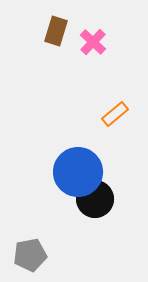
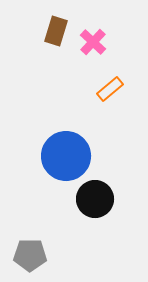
orange rectangle: moved 5 px left, 25 px up
blue circle: moved 12 px left, 16 px up
gray pentagon: rotated 12 degrees clockwise
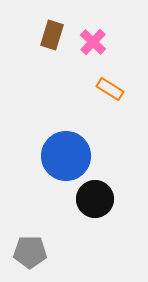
brown rectangle: moved 4 px left, 4 px down
orange rectangle: rotated 72 degrees clockwise
gray pentagon: moved 3 px up
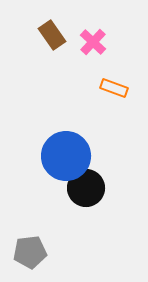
brown rectangle: rotated 52 degrees counterclockwise
orange rectangle: moved 4 px right, 1 px up; rotated 12 degrees counterclockwise
black circle: moved 9 px left, 11 px up
gray pentagon: rotated 8 degrees counterclockwise
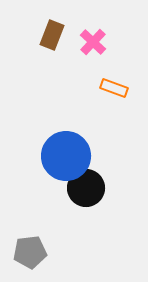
brown rectangle: rotated 56 degrees clockwise
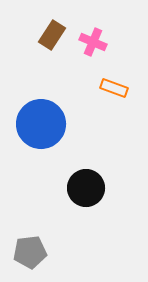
brown rectangle: rotated 12 degrees clockwise
pink cross: rotated 20 degrees counterclockwise
blue circle: moved 25 px left, 32 px up
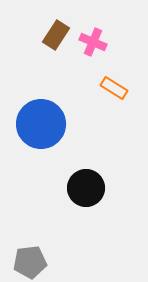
brown rectangle: moved 4 px right
orange rectangle: rotated 12 degrees clockwise
gray pentagon: moved 10 px down
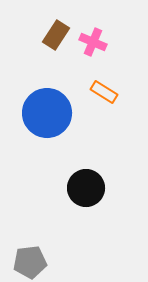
orange rectangle: moved 10 px left, 4 px down
blue circle: moved 6 px right, 11 px up
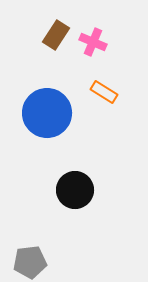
black circle: moved 11 px left, 2 px down
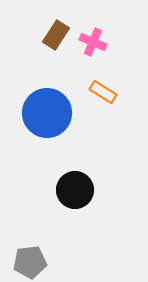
orange rectangle: moved 1 px left
